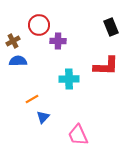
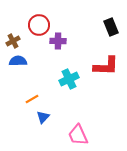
cyan cross: rotated 24 degrees counterclockwise
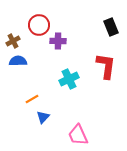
red L-shape: rotated 84 degrees counterclockwise
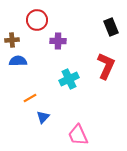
red circle: moved 2 px left, 5 px up
brown cross: moved 1 px left, 1 px up; rotated 24 degrees clockwise
red L-shape: rotated 16 degrees clockwise
orange line: moved 2 px left, 1 px up
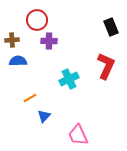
purple cross: moved 9 px left
blue triangle: moved 1 px right, 1 px up
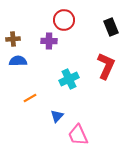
red circle: moved 27 px right
brown cross: moved 1 px right, 1 px up
blue triangle: moved 13 px right
